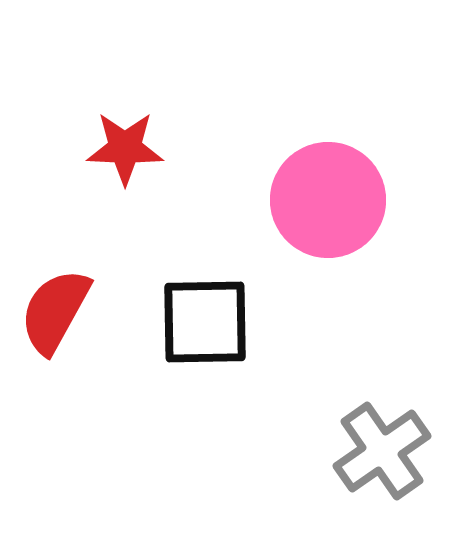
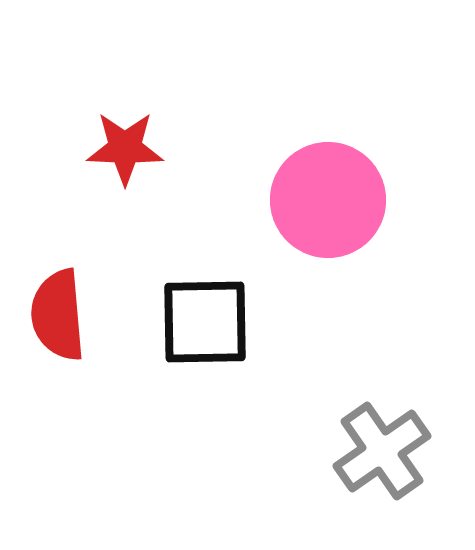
red semicircle: moved 3 px right, 4 px down; rotated 34 degrees counterclockwise
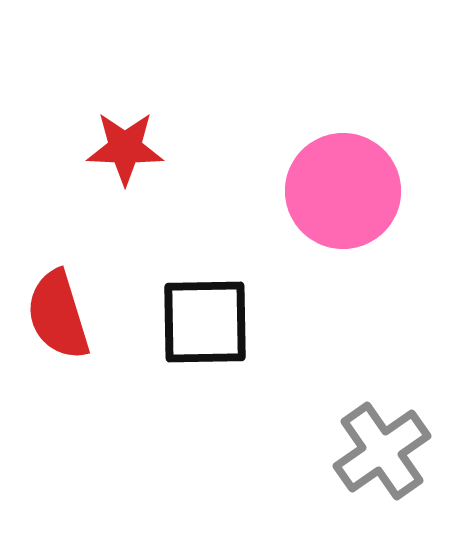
pink circle: moved 15 px right, 9 px up
red semicircle: rotated 12 degrees counterclockwise
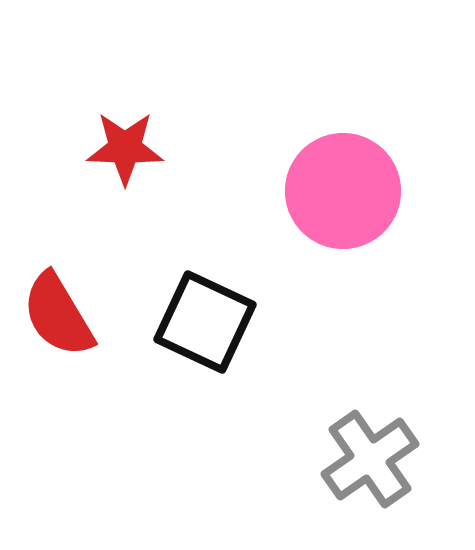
red semicircle: rotated 14 degrees counterclockwise
black square: rotated 26 degrees clockwise
gray cross: moved 12 px left, 8 px down
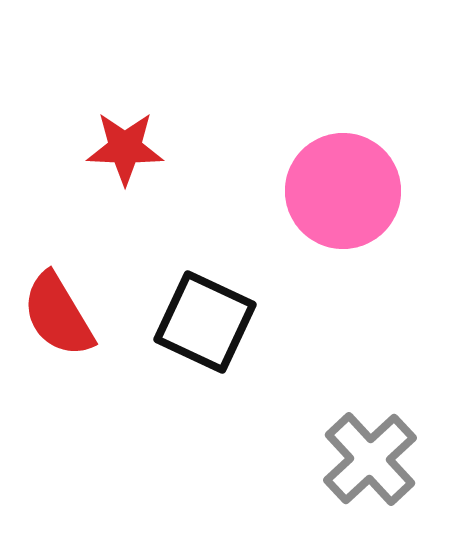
gray cross: rotated 8 degrees counterclockwise
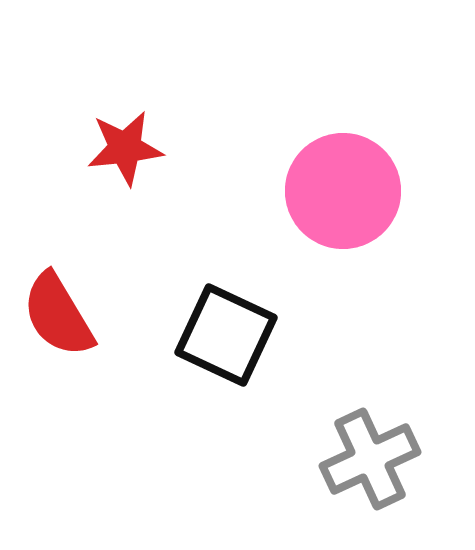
red star: rotated 8 degrees counterclockwise
black square: moved 21 px right, 13 px down
gray cross: rotated 18 degrees clockwise
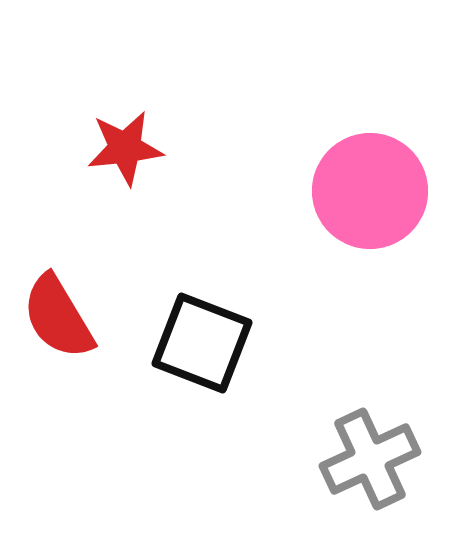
pink circle: moved 27 px right
red semicircle: moved 2 px down
black square: moved 24 px left, 8 px down; rotated 4 degrees counterclockwise
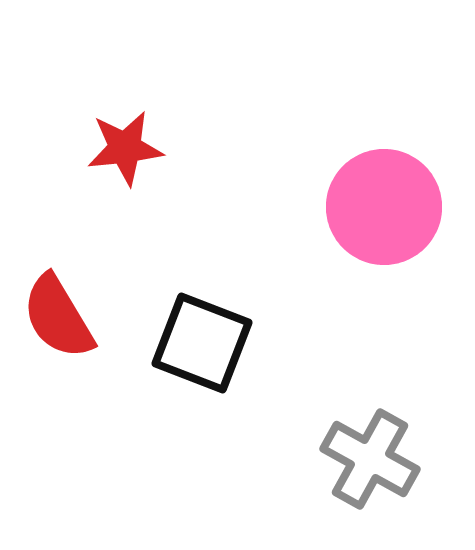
pink circle: moved 14 px right, 16 px down
gray cross: rotated 36 degrees counterclockwise
